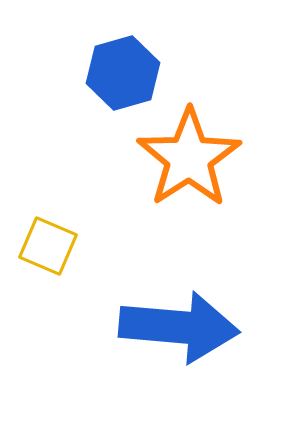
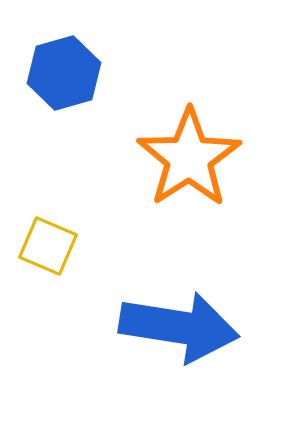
blue hexagon: moved 59 px left
blue arrow: rotated 4 degrees clockwise
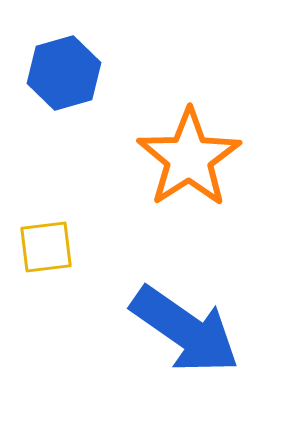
yellow square: moved 2 px left, 1 px down; rotated 30 degrees counterclockwise
blue arrow: moved 6 px right, 3 px down; rotated 26 degrees clockwise
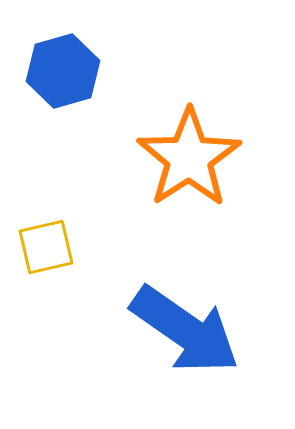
blue hexagon: moved 1 px left, 2 px up
yellow square: rotated 6 degrees counterclockwise
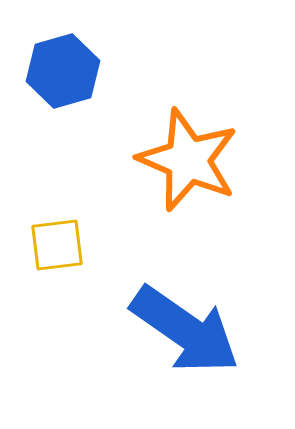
orange star: moved 1 px left, 2 px down; rotated 16 degrees counterclockwise
yellow square: moved 11 px right, 2 px up; rotated 6 degrees clockwise
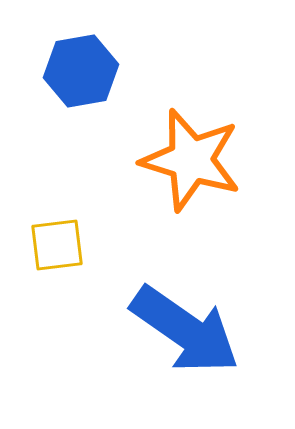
blue hexagon: moved 18 px right; rotated 6 degrees clockwise
orange star: moved 3 px right; rotated 6 degrees counterclockwise
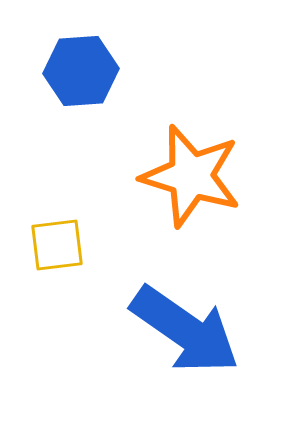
blue hexagon: rotated 6 degrees clockwise
orange star: moved 16 px down
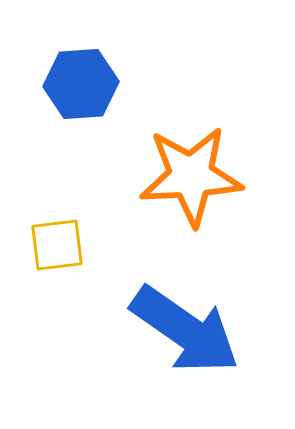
blue hexagon: moved 13 px down
orange star: rotated 20 degrees counterclockwise
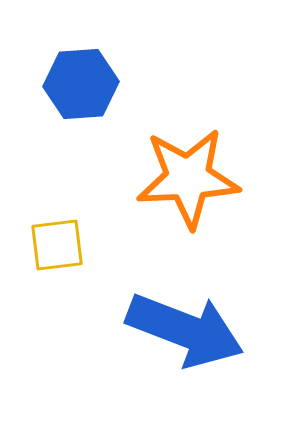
orange star: moved 3 px left, 2 px down
blue arrow: rotated 14 degrees counterclockwise
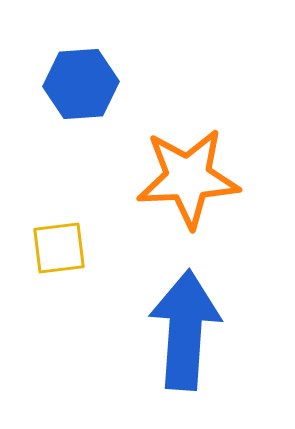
yellow square: moved 2 px right, 3 px down
blue arrow: rotated 107 degrees counterclockwise
